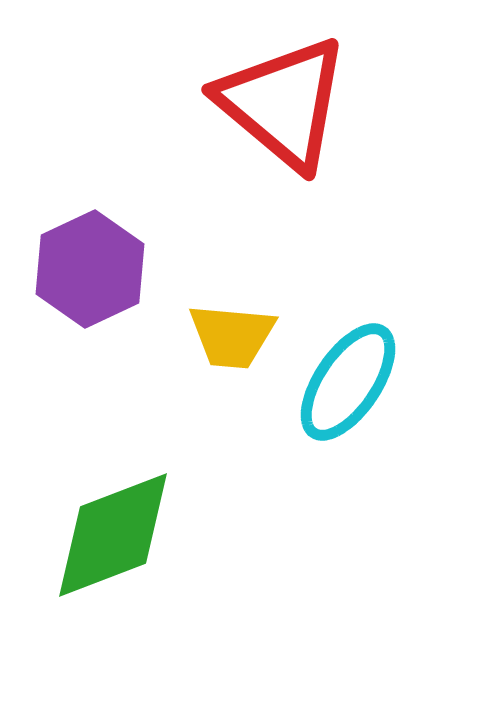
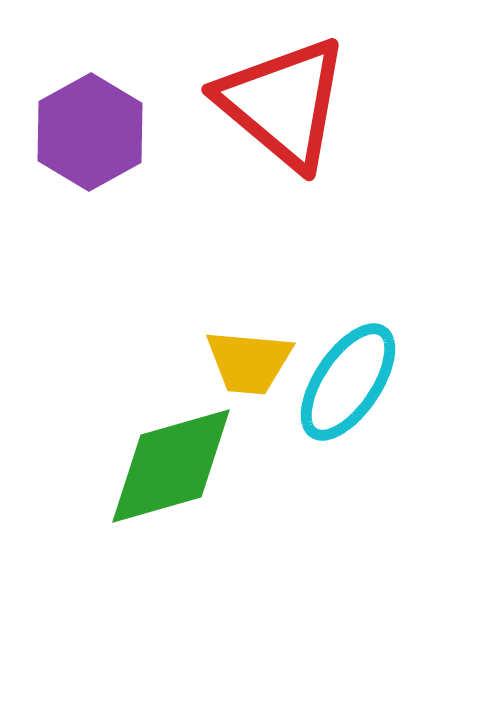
purple hexagon: moved 137 px up; rotated 4 degrees counterclockwise
yellow trapezoid: moved 17 px right, 26 px down
green diamond: moved 58 px right, 69 px up; rotated 5 degrees clockwise
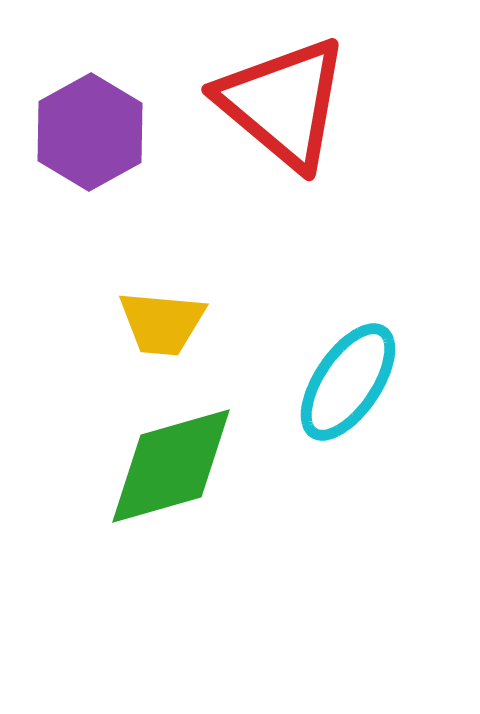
yellow trapezoid: moved 87 px left, 39 px up
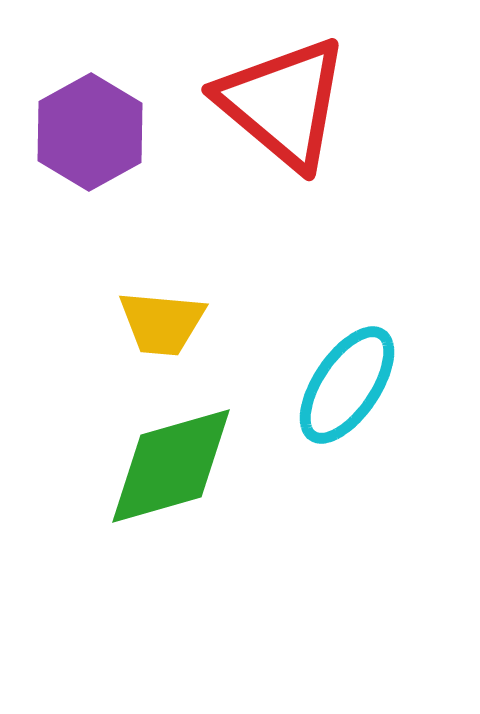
cyan ellipse: moved 1 px left, 3 px down
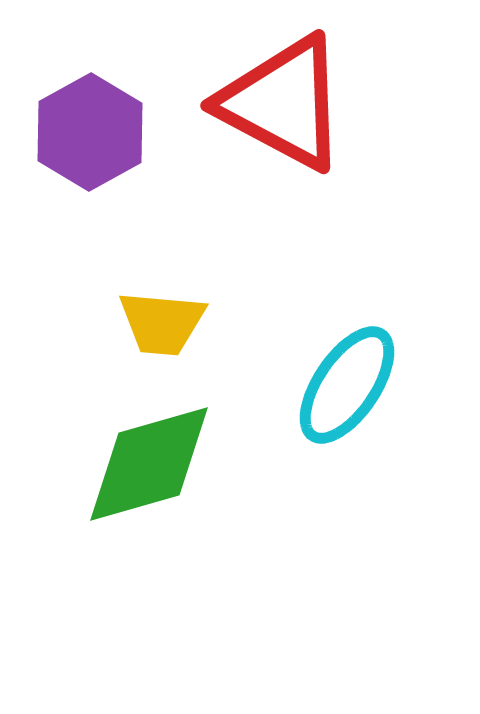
red triangle: rotated 12 degrees counterclockwise
green diamond: moved 22 px left, 2 px up
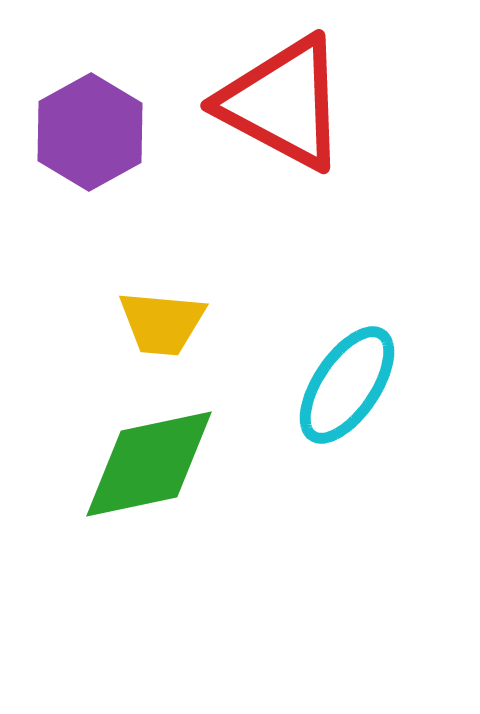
green diamond: rotated 4 degrees clockwise
